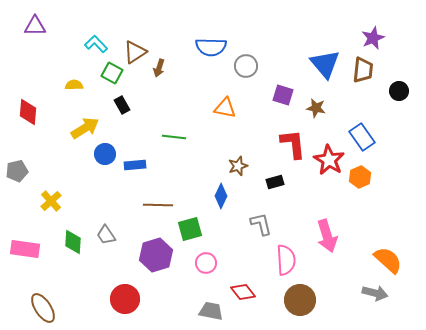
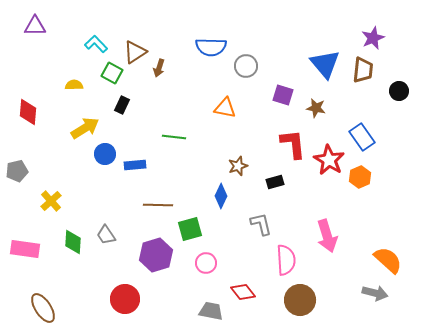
black rectangle at (122, 105): rotated 54 degrees clockwise
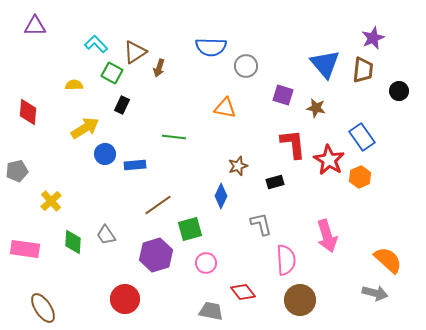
brown line at (158, 205): rotated 36 degrees counterclockwise
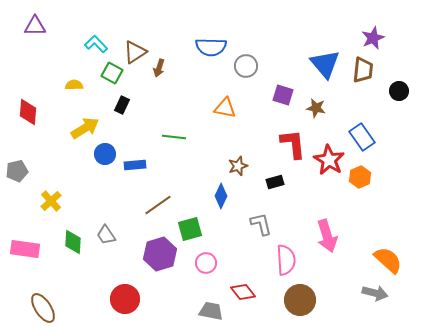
purple hexagon at (156, 255): moved 4 px right, 1 px up
